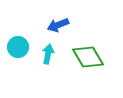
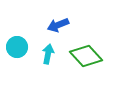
cyan circle: moved 1 px left
green diamond: moved 2 px left, 1 px up; rotated 12 degrees counterclockwise
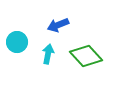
cyan circle: moved 5 px up
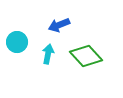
blue arrow: moved 1 px right
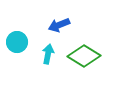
green diamond: moved 2 px left; rotated 16 degrees counterclockwise
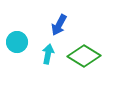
blue arrow: rotated 40 degrees counterclockwise
